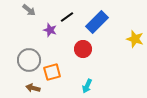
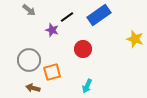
blue rectangle: moved 2 px right, 7 px up; rotated 10 degrees clockwise
purple star: moved 2 px right
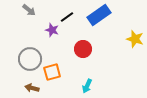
gray circle: moved 1 px right, 1 px up
brown arrow: moved 1 px left
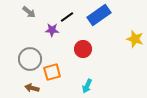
gray arrow: moved 2 px down
purple star: rotated 16 degrees counterclockwise
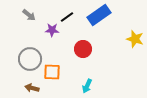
gray arrow: moved 3 px down
orange square: rotated 18 degrees clockwise
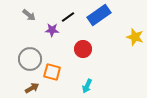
black line: moved 1 px right
yellow star: moved 2 px up
orange square: rotated 12 degrees clockwise
brown arrow: rotated 136 degrees clockwise
